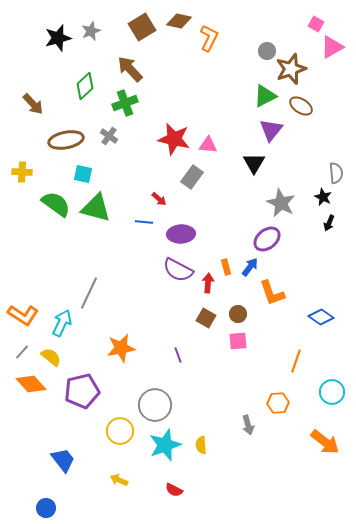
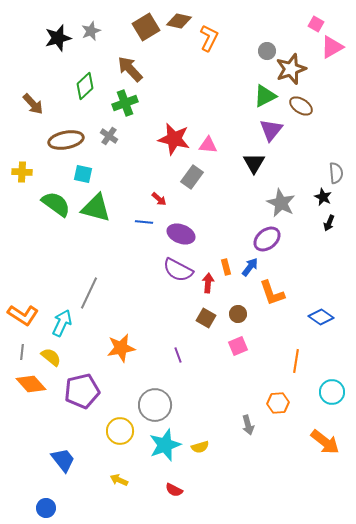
brown square at (142, 27): moved 4 px right
purple ellipse at (181, 234): rotated 24 degrees clockwise
pink square at (238, 341): moved 5 px down; rotated 18 degrees counterclockwise
gray line at (22, 352): rotated 35 degrees counterclockwise
orange line at (296, 361): rotated 10 degrees counterclockwise
yellow semicircle at (201, 445): moved 1 px left, 2 px down; rotated 102 degrees counterclockwise
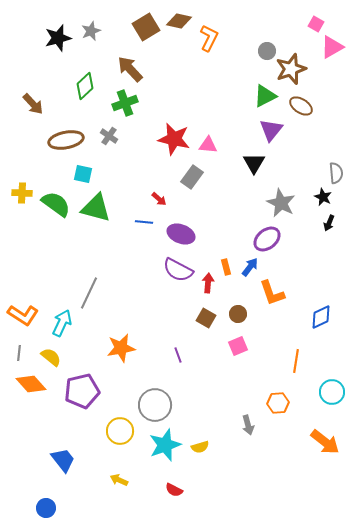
yellow cross at (22, 172): moved 21 px down
blue diamond at (321, 317): rotated 60 degrees counterclockwise
gray line at (22, 352): moved 3 px left, 1 px down
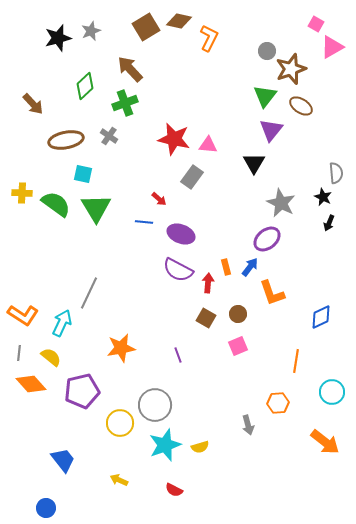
green triangle at (265, 96): rotated 25 degrees counterclockwise
green triangle at (96, 208): rotated 44 degrees clockwise
yellow circle at (120, 431): moved 8 px up
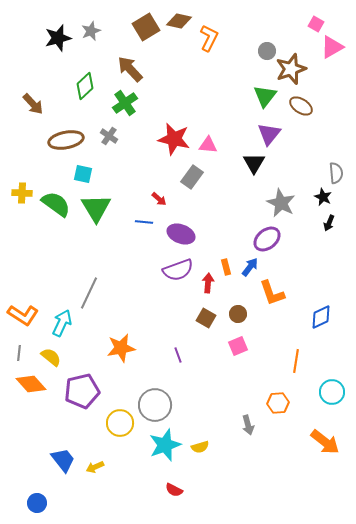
green cross at (125, 103): rotated 15 degrees counterclockwise
purple triangle at (271, 130): moved 2 px left, 4 px down
purple semicircle at (178, 270): rotated 48 degrees counterclockwise
yellow arrow at (119, 480): moved 24 px left, 13 px up; rotated 48 degrees counterclockwise
blue circle at (46, 508): moved 9 px left, 5 px up
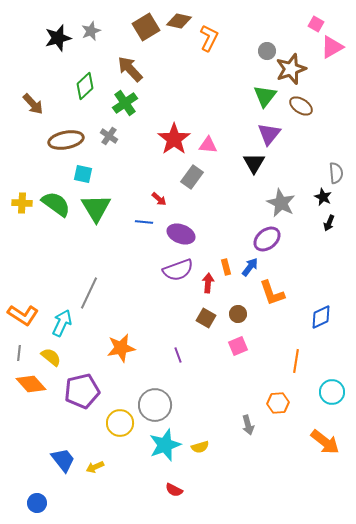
red star at (174, 139): rotated 24 degrees clockwise
yellow cross at (22, 193): moved 10 px down
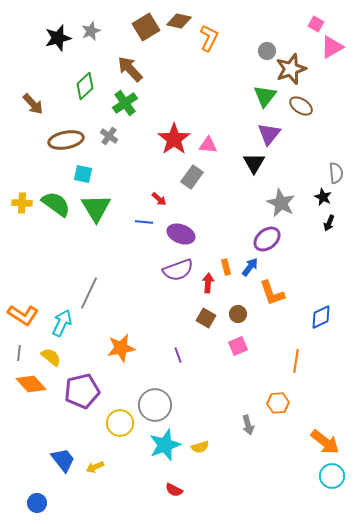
cyan circle at (332, 392): moved 84 px down
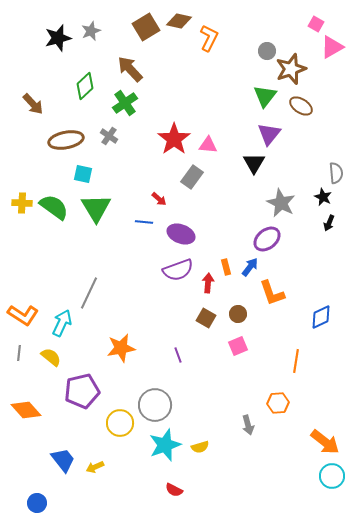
green semicircle at (56, 204): moved 2 px left, 3 px down
orange diamond at (31, 384): moved 5 px left, 26 px down
